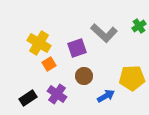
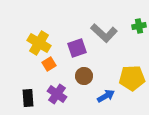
green cross: rotated 24 degrees clockwise
black rectangle: rotated 60 degrees counterclockwise
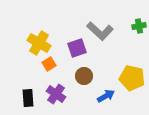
gray L-shape: moved 4 px left, 2 px up
yellow pentagon: rotated 15 degrees clockwise
purple cross: moved 1 px left
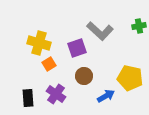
yellow cross: rotated 15 degrees counterclockwise
yellow pentagon: moved 2 px left
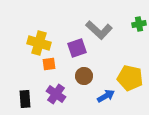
green cross: moved 2 px up
gray L-shape: moved 1 px left, 1 px up
orange square: rotated 24 degrees clockwise
black rectangle: moved 3 px left, 1 px down
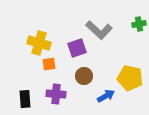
purple cross: rotated 30 degrees counterclockwise
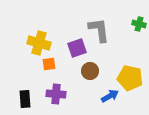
green cross: rotated 24 degrees clockwise
gray L-shape: rotated 140 degrees counterclockwise
brown circle: moved 6 px right, 5 px up
blue arrow: moved 4 px right
